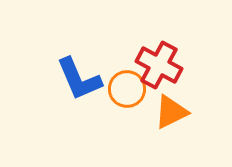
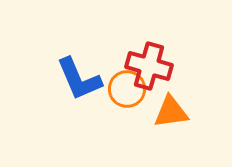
red cross: moved 10 px left, 1 px down; rotated 12 degrees counterclockwise
orange triangle: rotated 18 degrees clockwise
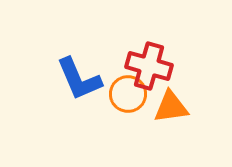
orange circle: moved 1 px right, 5 px down
orange triangle: moved 5 px up
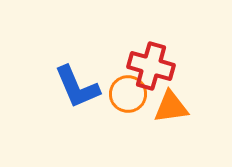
red cross: moved 2 px right
blue L-shape: moved 2 px left, 8 px down
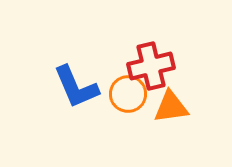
red cross: rotated 30 degrees counterclockwise
blue L-shape: moved 1 px left
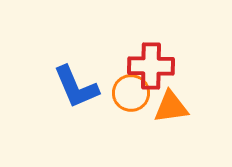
red cross: rotated 15 degrees clockwise
orange circle: moved 3 px right, 1 px up
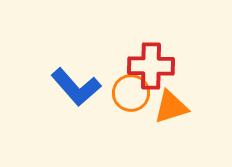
blue L-shape: rotated 18 degrees counterclockwise
orange triangle: rotated 9 degrees counterclockwise
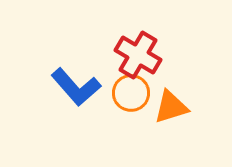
red cross: moved 13 px left, 11 px up; rotated 30 degrees clockwise
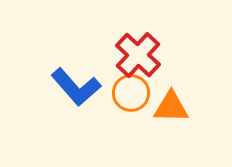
red cross: rotated 12 degrees clockwise
orange triangle: rotated 18 degrees clockwise
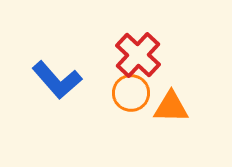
blue L-shape: moved 19 px left, 7 px up
